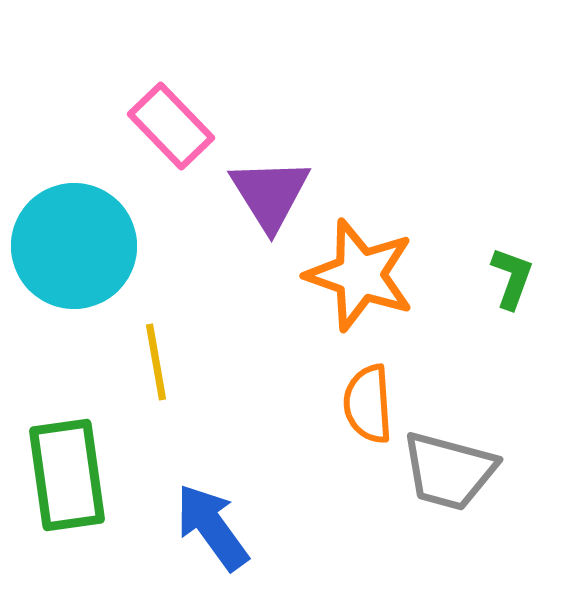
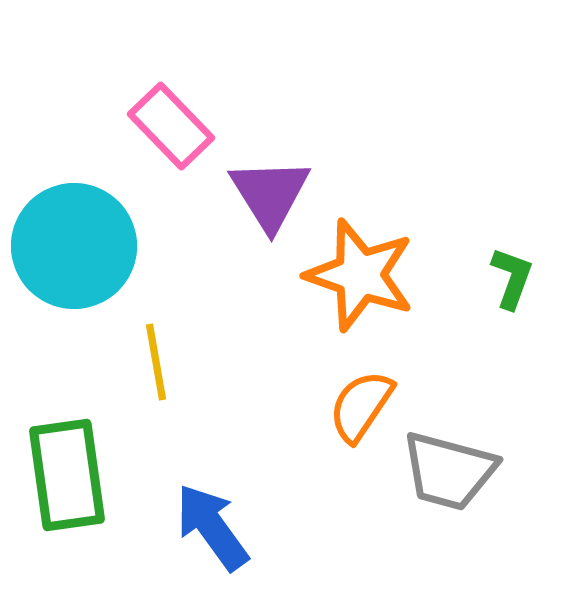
orange semicircle: moved 7 px left, 2 px down; rotated 38 degrees clockwise
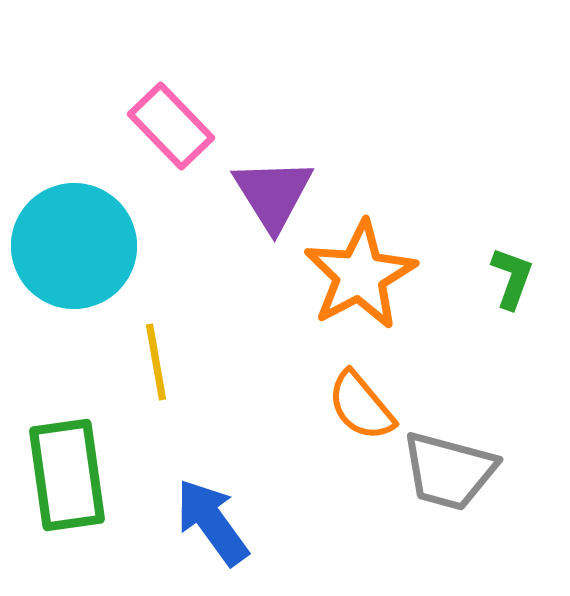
purple triangle: moved 3 px right
orange star: rotated 25 degrees clockwise
orange semicircle: rotated 74 degrees counterclockwise
blue arrow: moved 5 px up
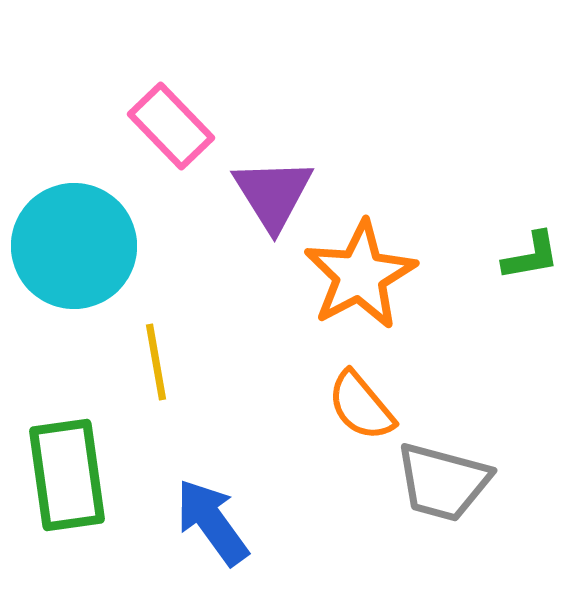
green L-shape: moved 19 px right, 22 px up; rotated 60 degrees clockwise
gray trapezoid: moved 6 px left, 11 px down
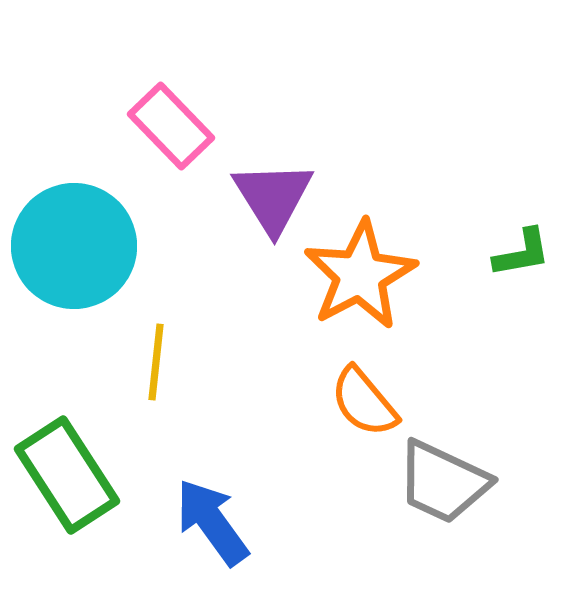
purple triangle: moved 3 px down
green L-shape: moved 9 px left, 3 px up
yellow line: rotated 16 degrees clockwise
orange semicircle: moved 3 px right, 4 px up
green rectangle: rotated 25 degrees counterclockwise
gray trapezoid: rotated 10 degrees clockwise
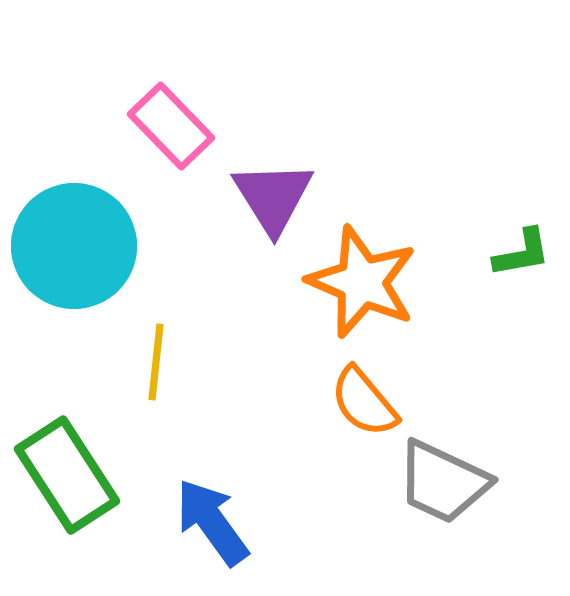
orange star: moved 2 px right, 7 px down; rotated 21 degrees counterclockwise
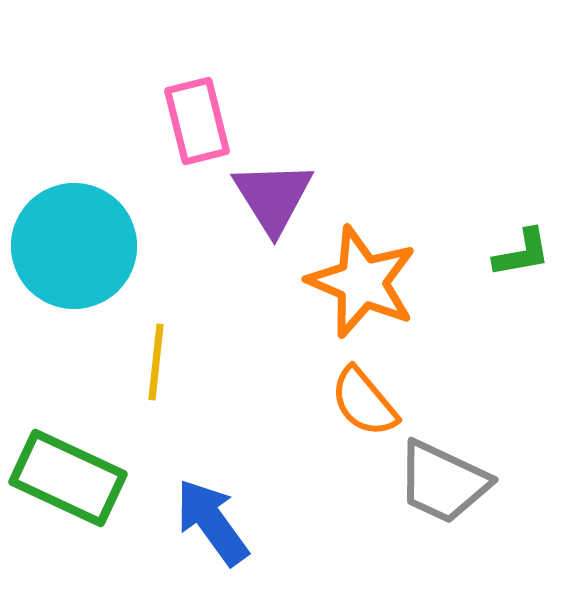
pink rectangle: moved 26 px right, 5 px up; rotated 30 degrees clockwise
green rectangle: moved 1 px right, 3 px down; rotated 32 degrees counterclockwise
